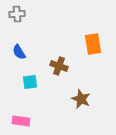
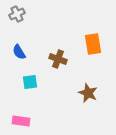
gray cross: rotated 21 degrees counterclockwise
brown cross: moved 1 px left, 7 px up
brown star: moved 7 px right, 6 px up
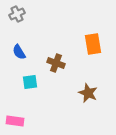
brown cross: moved 2 px left, 4 px down
pink rectangle: moved 6 px left
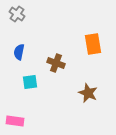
gray cross: rotated 28 degrees counterclockwise
blue semicircle: rotated 42 degrees clockwise
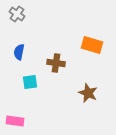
orange rectangle: moved 1 px left, 1 px down; rotated 65 degrees counterclockwise
brown cross: rotated 12 degrees counterclockwise
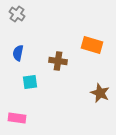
blue semicircle: moved 1 px left, 1 px down
brown cross: moved 2 px right, 2 px up
brown star: moved 12 px right
pink rectangle: moved 2 px right, 3 px up
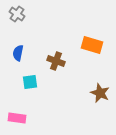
brown cross: moved 2 px left; rotated 12 degrees clockwise
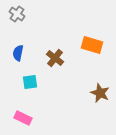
brown cross: moved 1 px left, 3 px up; rotated 18 degrees clockwise
pink rectangle: moved 6 px right; rotated 18 degrees clockwise
